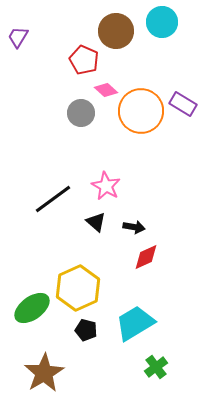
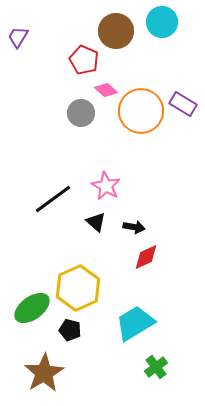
black pentagon: moved 16 px left
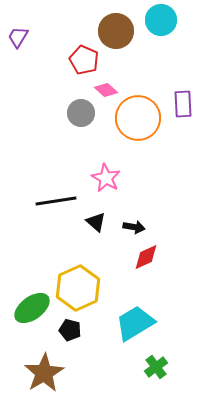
cyan circle: moved 1 px left, 2 px up
purple rectangle: rotated 56 degrees clockwise
orange circle: moved 3 px left, 7 px down
pink star: moved 8 px up
black line: moved 3 px right, 2 px down; rotated 27 degrees clockwise
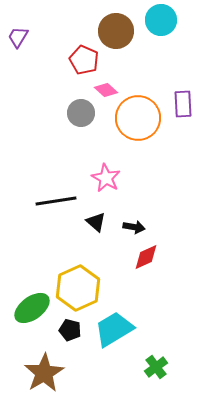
cyan trapezoid: moved 21 px left, 6 px down
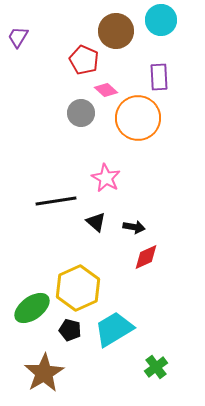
purple rectangle: moved 24 px left, 27 px up
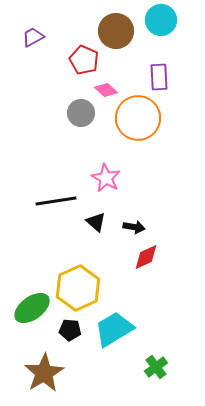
purple trapezoid: moved 15 px right; rotated 30 degrees clockwise
black pentagon: rotated 10 degrees counterclockwise
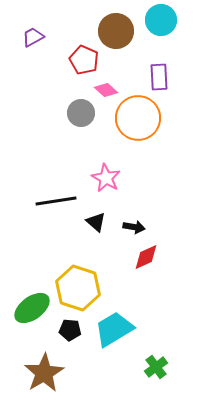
yellow hexagon: rotated 18 degrees counterclockwise
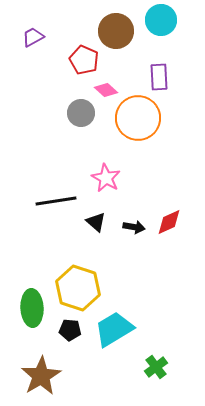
red diamond: moved 23 px right, 35 px up
green ellipse: rotated 57 degrees counterclockwise
brown star: moved 3 px left, 3 px down
